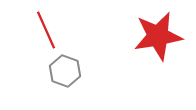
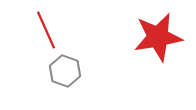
red star: moved 1 px down
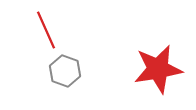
red star: moved 32 px down
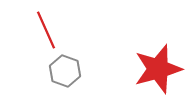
red star: rotated 6 degrees counterclockwise
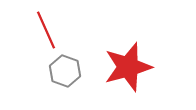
red star: moved 30 px left, 2 px up
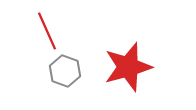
red line: moved 1 px right, 1 px down
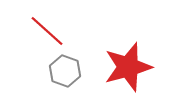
red line: rotated 24 degrees counterclockwise
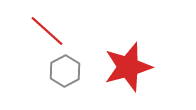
gray hexagon: rotated 12 degrees clockwise
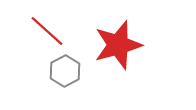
red star: moved 10 px left, 22 px up
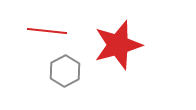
red line: rotated 36 degrees counterclockwise
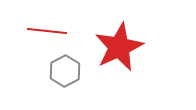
red star: moved 1 px right, 2 px down; rotated 9 degrees counterclockwise
